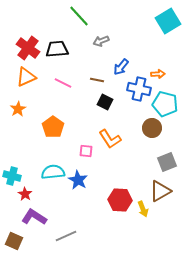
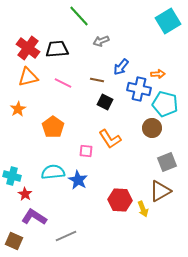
orange triangle: moved 2 px right; rotated 10 degrees clockwise
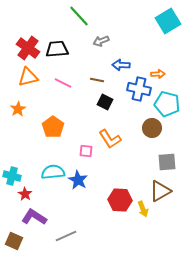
blue arrow: moved 2 px up; rotated 54 degrees clockwise
cyan pentagon: moved 2 px right
gray square: rotated 18 degrees clockwise
